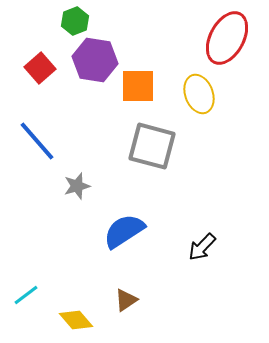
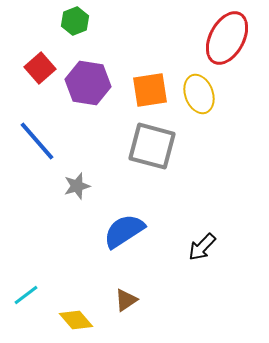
purple hexagon: moved 7 px left, 23 px down
orange square: moved 12 px right, 4 px down; rotated 9 degrees counterclockwise
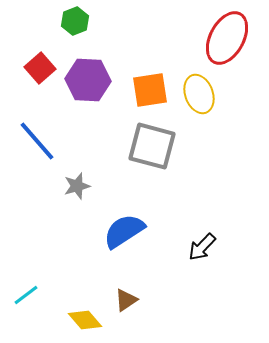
purple hexagon: moved 3 px up; rotated 6 degrees counterclockwise
yellow diamond: moved 9 px right
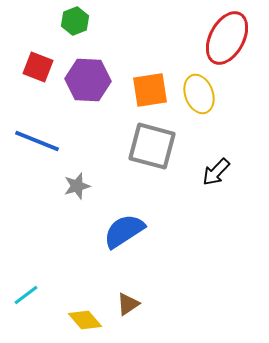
red square: moved 2 px left, 1 px up; rotated 28 degrees counterclockwise
blue line: rotated 27 degrees counterclockwise
black arrow: moved 14 px right, 75 px up
brown triangle: moved 2 px right, 4 px down
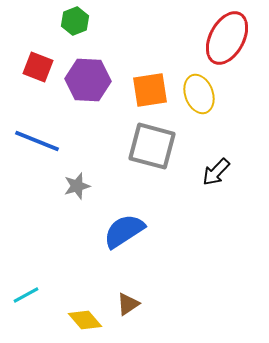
cyan line: rotated 8 degrees clockwise
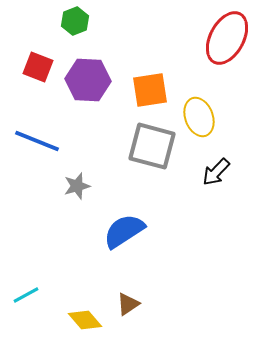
yellow ellipse: moved 23 px down
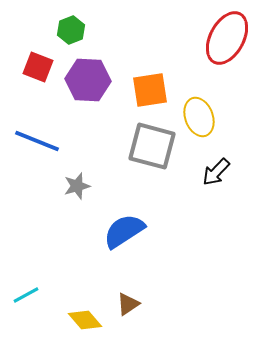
green hexagon: moved 4 px left, 9 px down
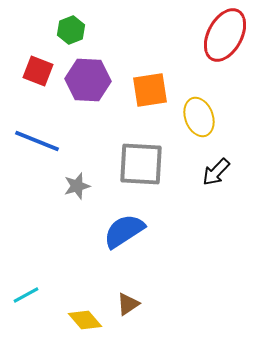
red ellipse: moved 2 px left, 3 px up
red square: moved 4 px down
gray square: moved 11 px left, 18 px down; rotated 12 degrees counterclockwise
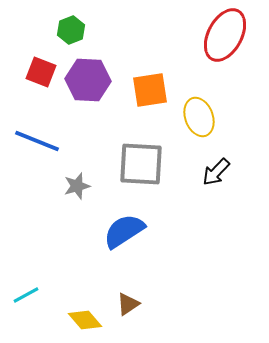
red square: moved 3 px right, 1 px down
